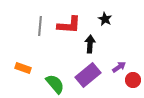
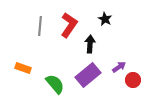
red L-shape: rotated 60 degrees counterclockwise
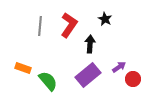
red circle: moved 1 px up
green semicircle: moved 7 px left, 3 px up
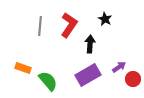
purple rectangle: rotated 10 degrees clockwise
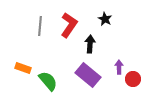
purple arrow: rotated 56 degrees counterclockwise
purple rectangle: rotated 70 degrees clockwise
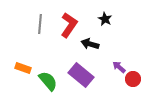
gray line: moved 2 px up
black arrow: rotated 78 degrees counterclockwise
purple arrow: rotated 48 degrees counterclockwise
purple rectangle: moved 7 px left
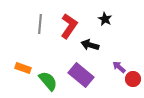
red L-shape: moved 1 px down
black arrow: moved 1 px down
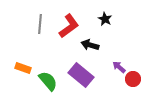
red L-shape: rotated 20 degrees clockwise
